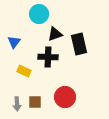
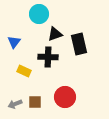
gray arrow: moved 2 px left; rotated 72 degrees clockwise
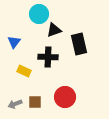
black triangle: moved 1 px left, 4 px up
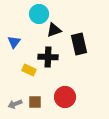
yellow rectangle: moved 5 px right, 1 px up
